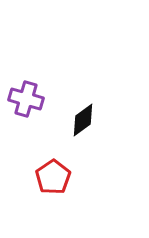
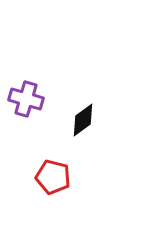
red pentagon: rotated 24 degrees counterclockwise
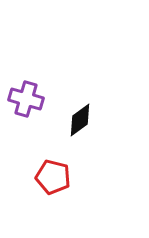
black diamond: moved 3 px left
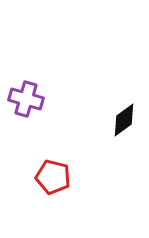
black diamond: moved 44 px right
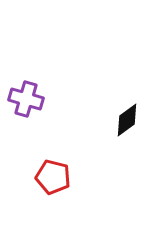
black diamond: moved 3 px right
